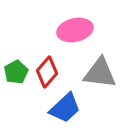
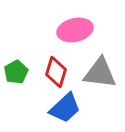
red diamond: moved 9 px right; rotated 24 degrees counterclockwise
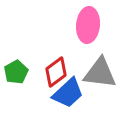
pink ellipse: moved 13 px right, 5 px up; rotated 72 degrees counterclockwise
red diamond: rotated 36 degrees clockwise
blue trapezoid: moved 3 px right, 15 px up
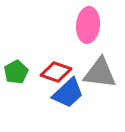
red diamond: rotated 56 degrees clockwise
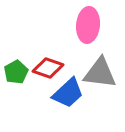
red diamond: moved 8 px left, 4 px up
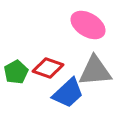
pink ellipse: rotated 64 degrees counterclockwise
gray triangle: moved 5 px left, 2 px up; rotated 12 degrees counterclockwise
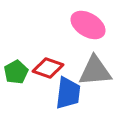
blue trapezoid: rotated 40 degrees counterclockwise
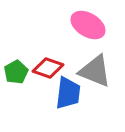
gray triangle: rotated 27 degrees clockwise
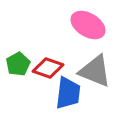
green pentagon: moved 2 px right, 8 px up
